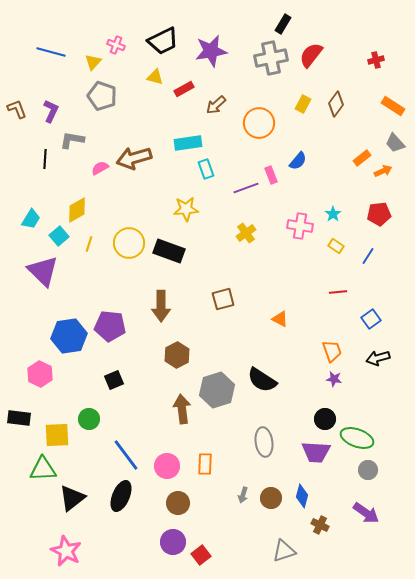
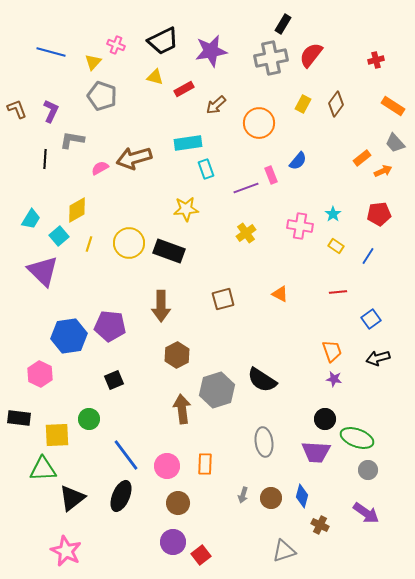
orange triangle at (280, 319): moved 25 px up
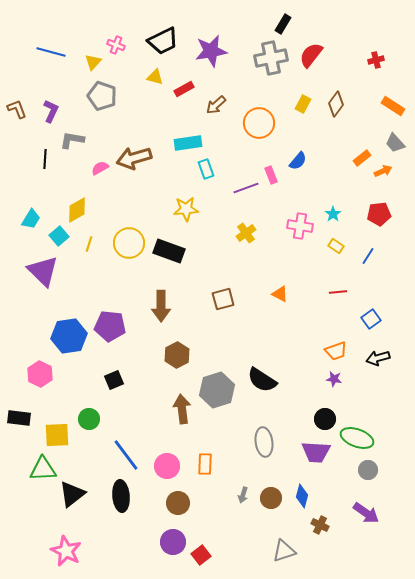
orange trapezoid at (332, 351): moved 4 px right; rotated 90 degrees clockwise
black ellipse at (121, 496): rotated 28 degrees counterclockwise
black triangle at (72, 498): moved 4 px up
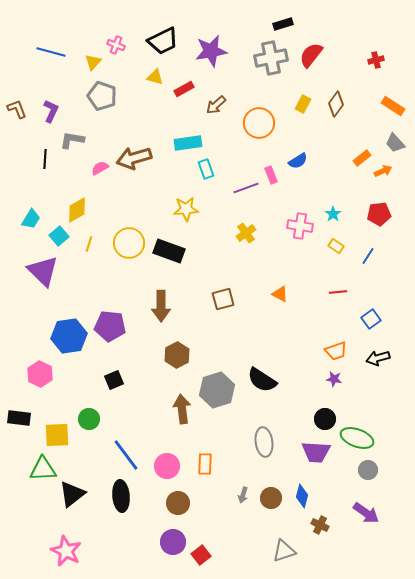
black rectangle at (283, 24): rotated 42 degrees clockwise
blue semicircle at (298, 161): rotated 18 degrees clockwise
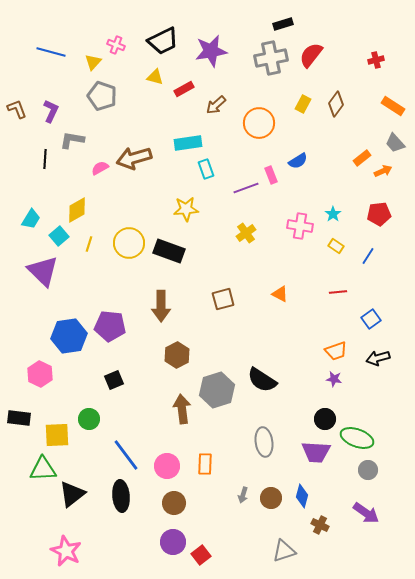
brown circle at (178, 503): moved 4 px left
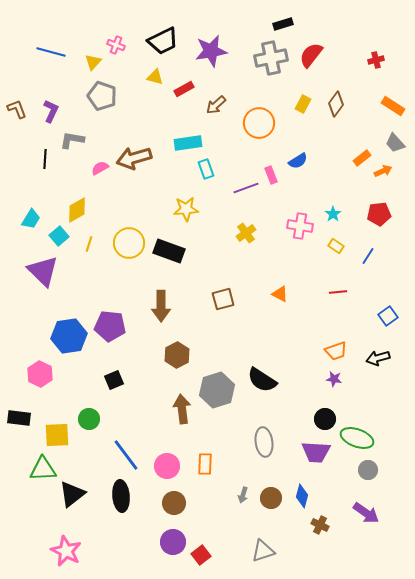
blue square at (371, 319): moved 17 px right, 3 px up
gray triangle at (284, 551): moved 21 px left
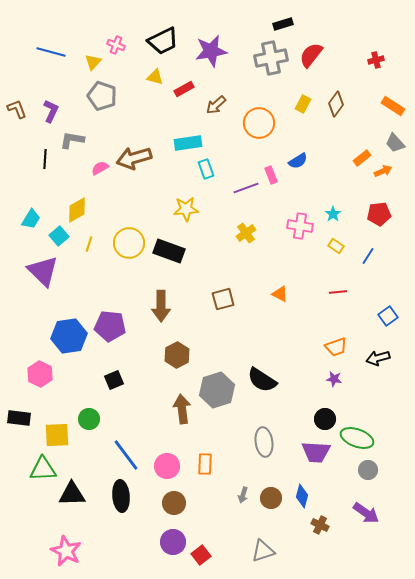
orange trapezoid at (336, 351): moved 4 px up
black triangle at (72, 494): rotated 36 degrees clockwise
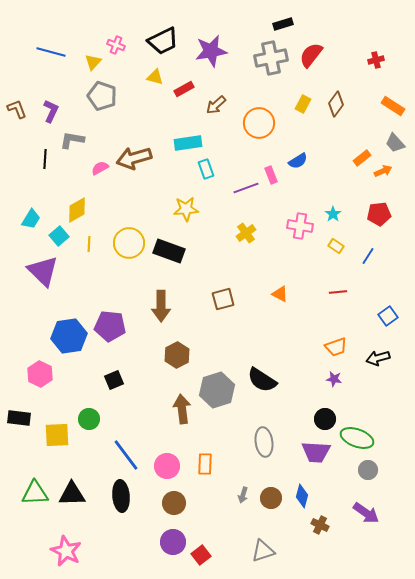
yellow line at (89, 244): rotated 14 degrees counterclockwise
green triangle at (43, 469): moved 8 px left, 24 px down
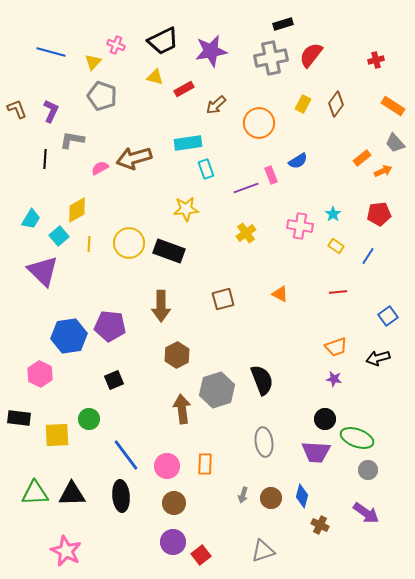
black semicircle at (262, 380): rotated 144 degrees counterclockwise
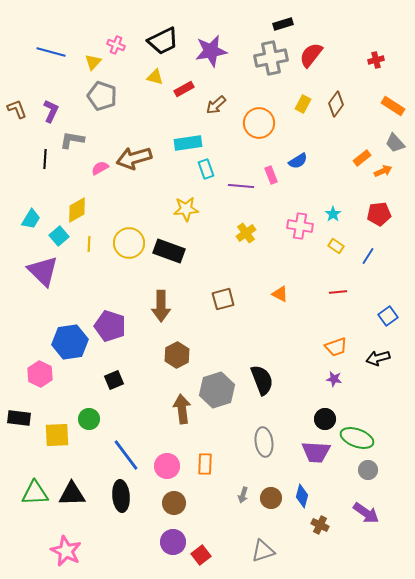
purple line at (246, 188): moved 5 px left, 2 px up; rotated 25 degrees clockwise
purple pentagon at (110, 326): rotated 12 degrees clockwise
blue hexagon at (69, 336): moved 1 px right, 6 px down
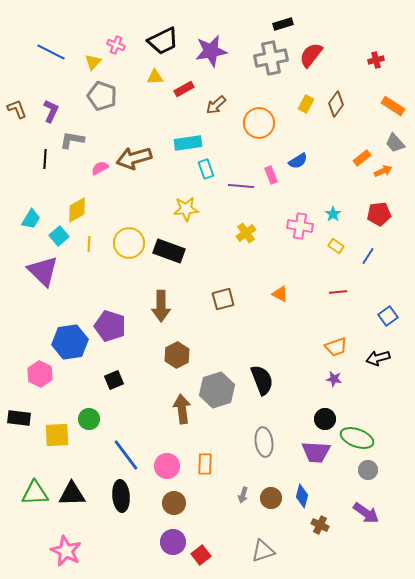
blue line at (51, 52): rotated 12 degrees clockwise
yellow triangle at (155, 77): rotated 18 degrees counterclockwise
yellow rectangle at (303, 104): moved 3 px right
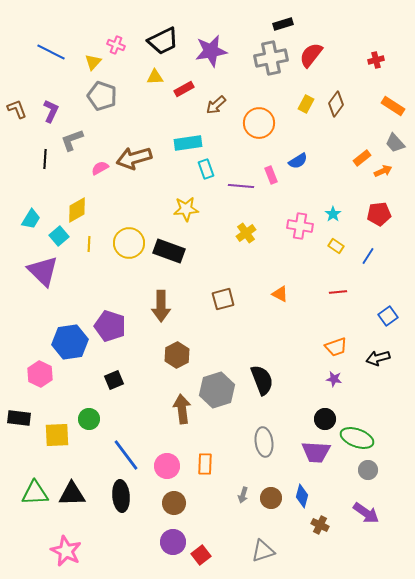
gray L-shape at (72, 140): rotated 30 degrees counterclockwise
